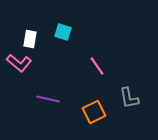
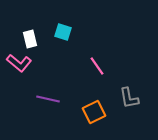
white rectangle: rotated 24 degrees counterclockwise
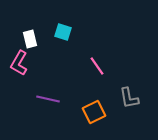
pink L-shape: rotated 80 degrees clockwise
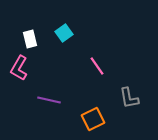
cyan square: moved 1 px right, 1 px down; rotated 36 degrees clockwise
pink L-shape: moved 5 px down
purple line: moved 1 px right, 1 px down
orange square: moved 1 px left, 7 px down
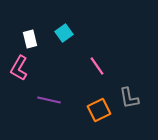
orange square: moved 6 px right, 9 px up
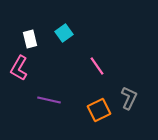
gray L-shape: rotated 145 degrees counterclockwise
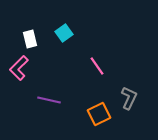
pink L-shape: rotated 15 degrees clockwise
orange square: moved 4 px down
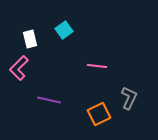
cyan square: moved 3 px up
pink line: rotated 48 degrees counterclockwise
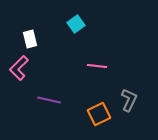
cyan square: moved 12 px right, 6 px up
gray L-shape: moved 2 px down
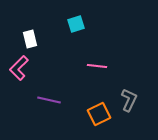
cyan square: rotated 18 degrees clockwise
